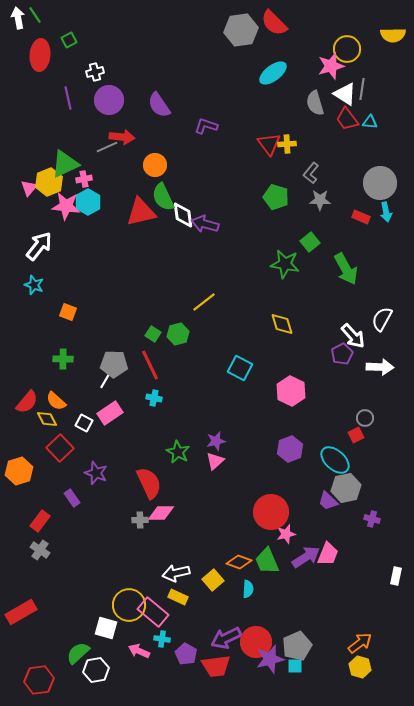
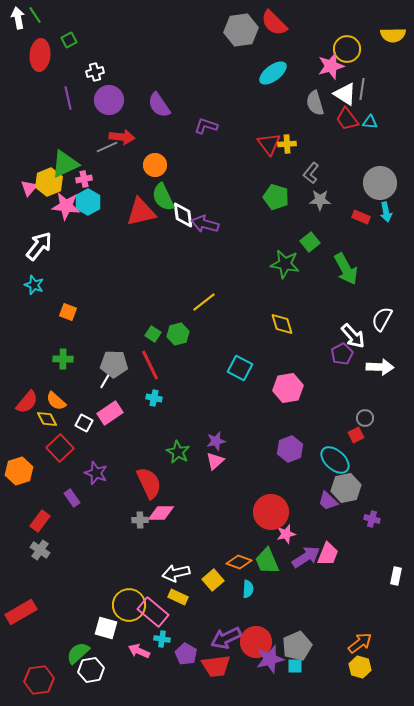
pink hexagon at (291, 391): moved 3 px left, 3 px up; rotated 24 degrees clockwise
white hexagon at (96, 670): moved 5 px left
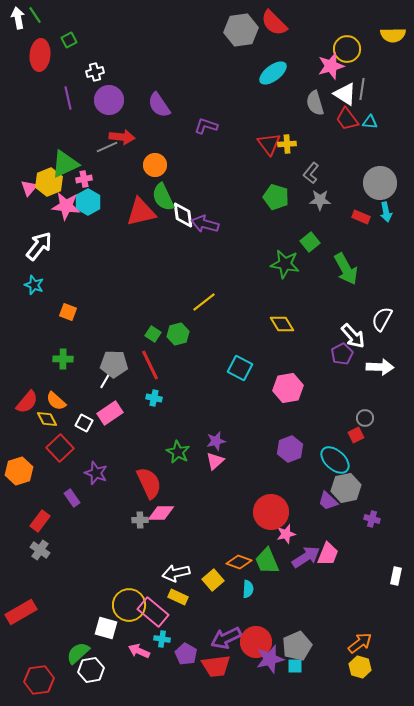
yellow diamond at (282, 324): rotated 15 degrees counterclockwise
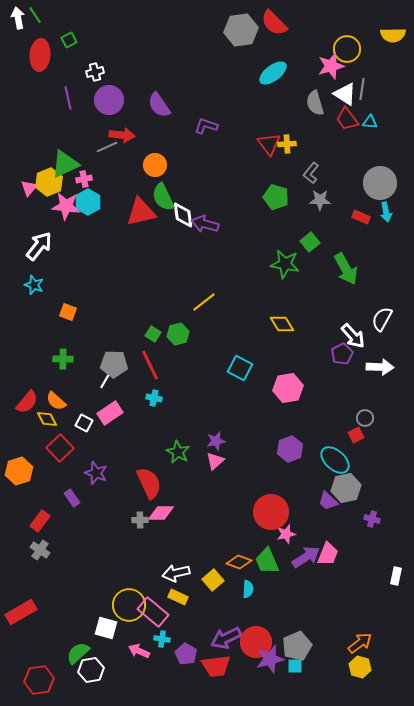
red arrow at (122, 137): moved 2 px up
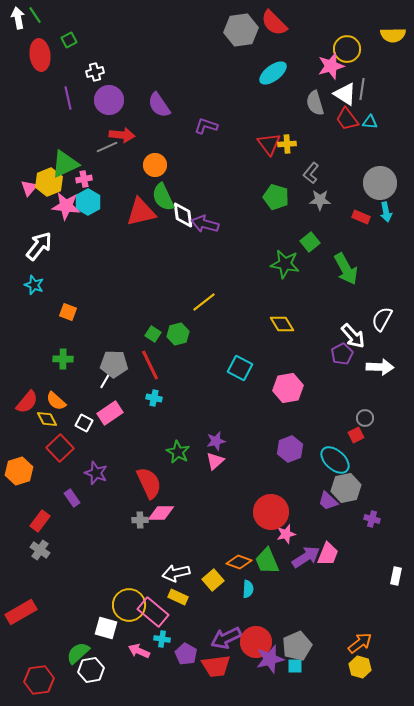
red ellipse at (40, 55): rotated 12 degrees counterclockwise
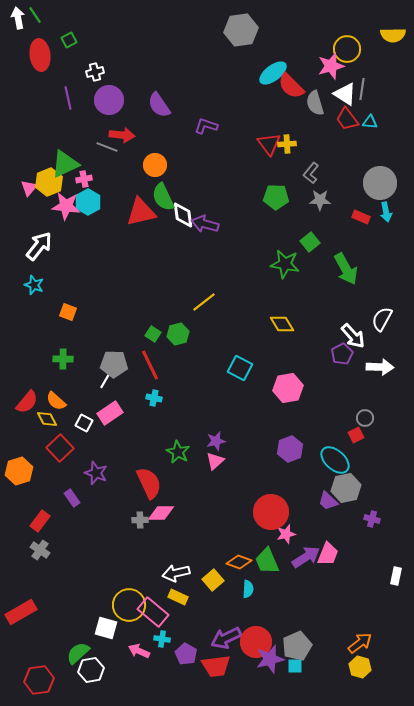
red semicircle at (274, 23): moved 17 px right, 63 px down
gray line at (107, 147): rotated 45 degrees clockwise
green pentagon at (276, 197): rotated 15 degrees counterclockwise
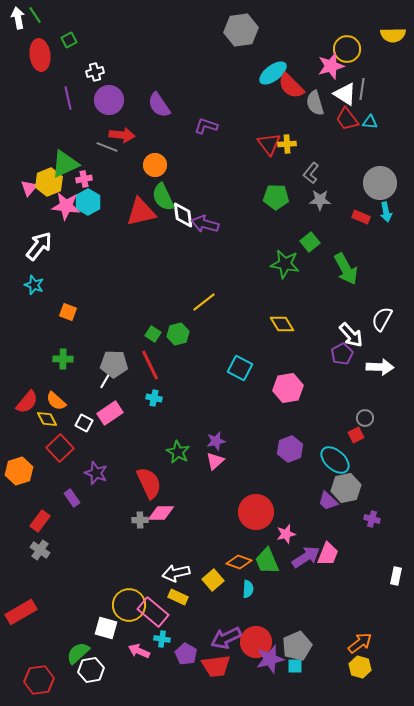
white arrow at (353, 336): moved 2 px left, 1 px up
red circle at (271, 512): moved 15 px left
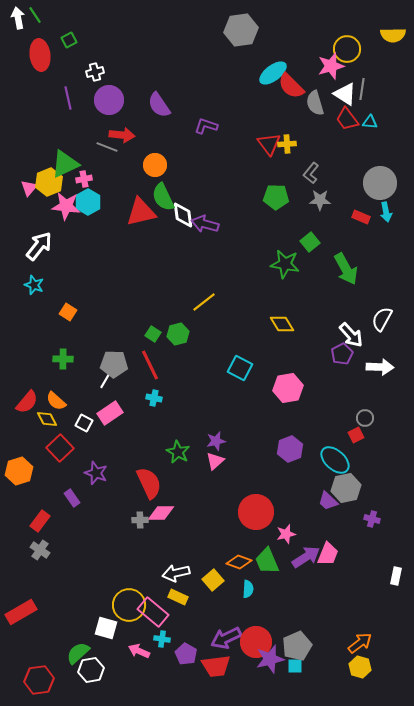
orange square at (68, 312): rotated 12 degrees clockwise
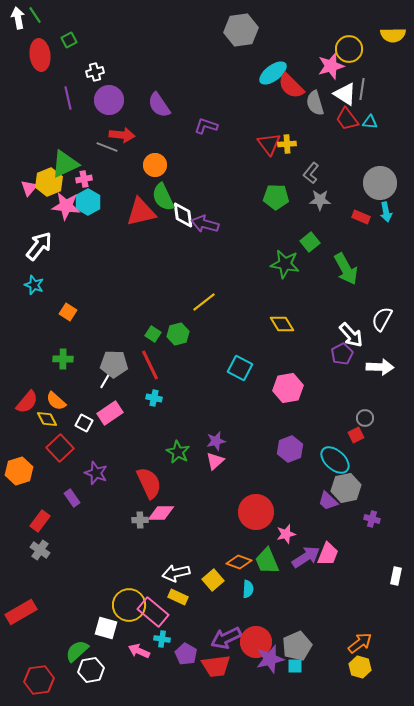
yellow circle at (347, 49): moved 2 px right
green semicircle at (78, 653): moved 1 px left, 2 px up
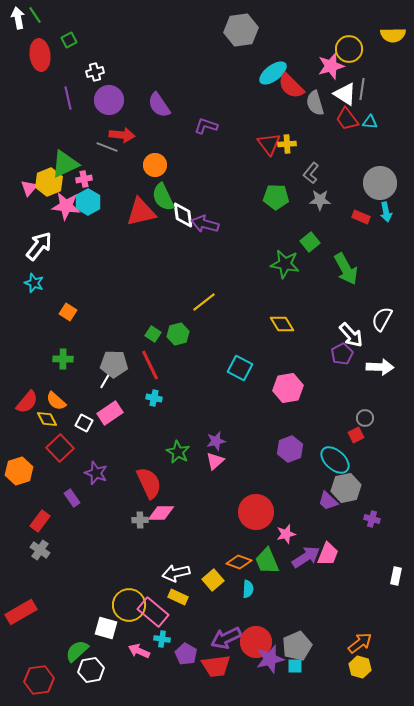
cyan star at (34, 285): moved 2 px up
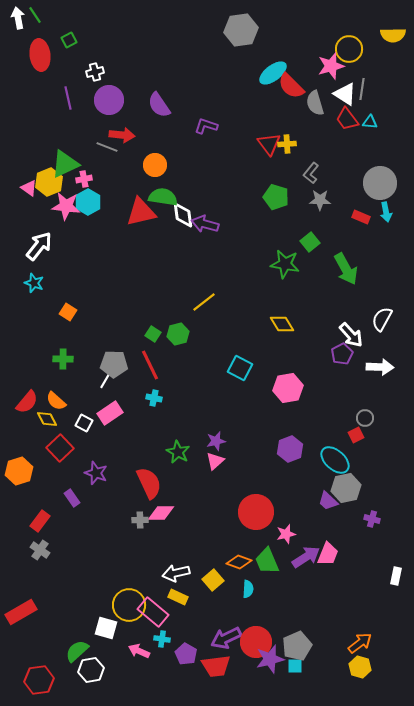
pink triangle at (29, 188): rotated 36 degrees counterclockwise
green semicircle at (163, 197): rotated 124 degrees clockwise
green pentagon at (276, 197): rotated 15 degrees clockwise
